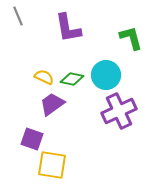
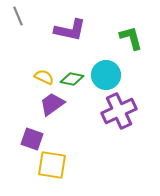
purple L-shape: moved 2 px right, 2 px down; rotated 68 degrees counterclockwise
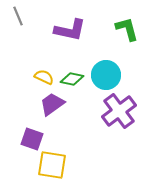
green L-shape: moved 4 px left, 9 px up
purple cross: rotated 12 degrees counterclockwise
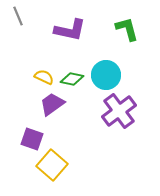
yellow square: rotated 32 degrees clockwise
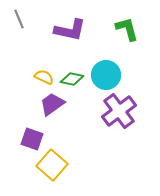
gray line: moved 1 px right, 3 px down
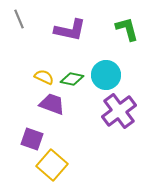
purple trapezoid: rotated 56 degrees clockwise
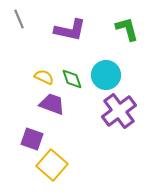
green diamond: rotated 60 degrees clockwise
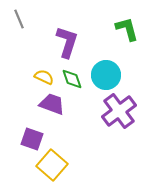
purple L-shape: moved 3 px left, 12 px down; rotated 84 degrees counterclockwise
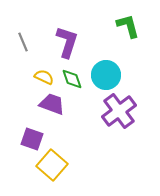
gray line: moved 4 px right, 23 px down
green L-shape: moved 1 px right, 3 px up
